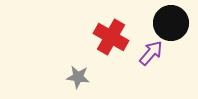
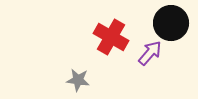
purple arrow: moved 1 px left
gray star: moved 3 px down
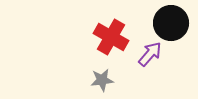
purple arrow: moved 1 px down
gray star: moved 24 px right; rotated 15 degrees counterclockwise
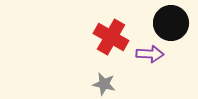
purple arrow: rotated 52 degrees clockwise
gray star: moved 2 px right, 4 px down; rotated 20 degrees clockwise
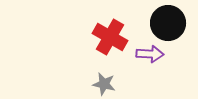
black circle: moved 3 px left
red cross: moved 1 px left
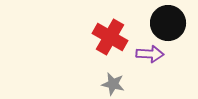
gray star: moved 9 px right
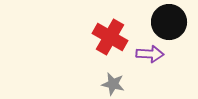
black circle: moved 1 px right, 1 px up
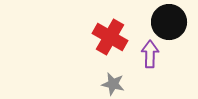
purple arrow: rotated 92 degrees counterclockwise
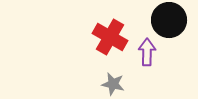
black circle: moved 2 px up
purple arrow: moved 3 px left, 2 px up
